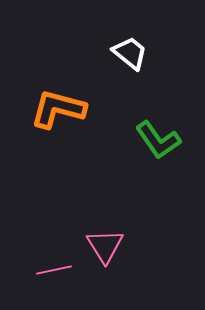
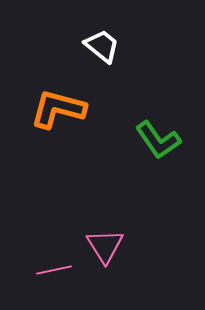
white trapezoid: moved 28 px left, 7 px up
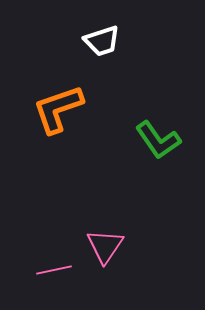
white trapezoid: moved 5 px up; rotated 123 degrees clockwise
orange L-shape: rotated 34 degrees counterclockwise
pink triangle: rotated 6 degrees clockwise
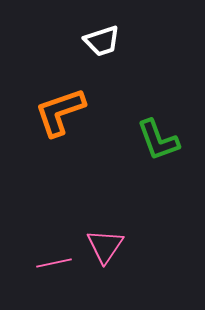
orange L-shape: moved 2 px right, 3 px down
green L-shape: rotated 15 degrees clockwise
pink line: moved 7 px up
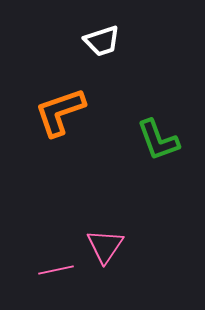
pink line: moved 2 px right, 7 px down
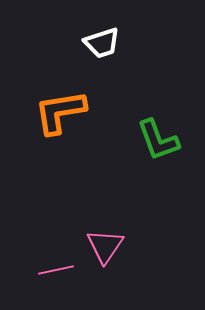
white trapezoid: moved 2 px down
orange L-shape: rotated 10 degrees clockwise
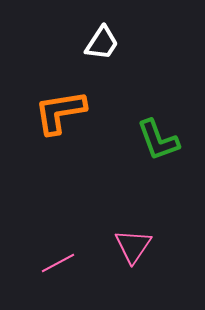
white trapezoid: rotated 39 degrees counterclockwise
pink triangle: moved 28 px right
pink line: moved 2 px right, 7 px up; rotated 16 degrees counterclockwise
